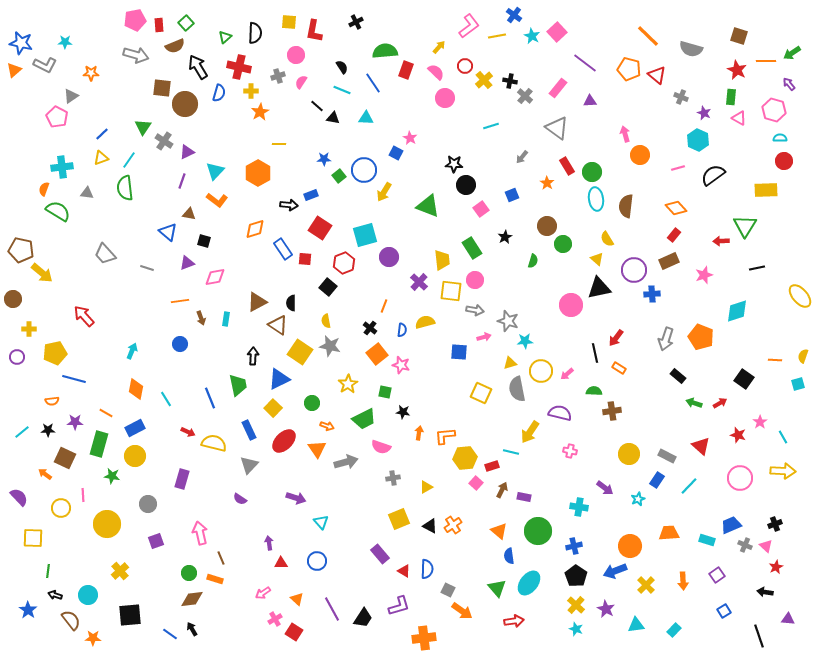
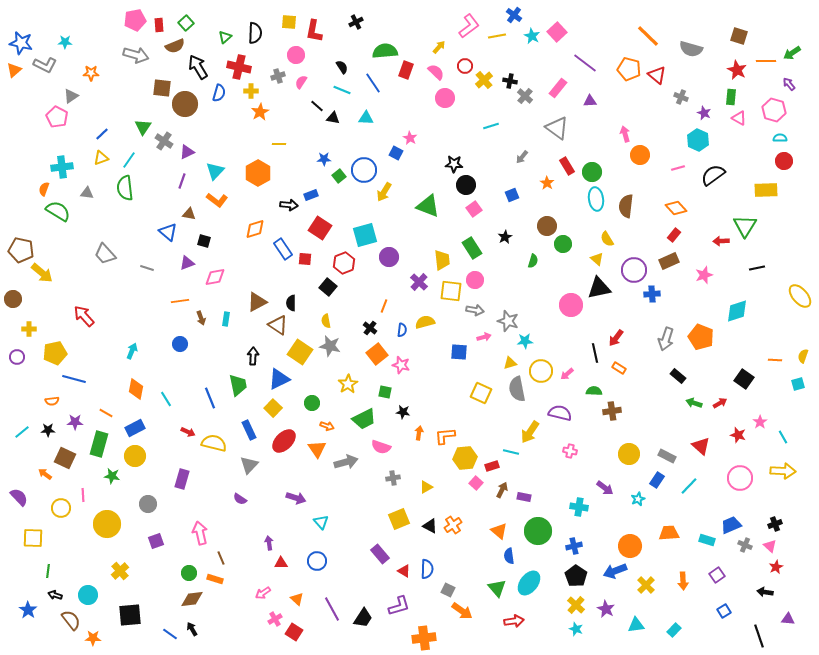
pink square at (481, 209): moved 7 px left
pink triangle at (766, 546): moved 4 px right
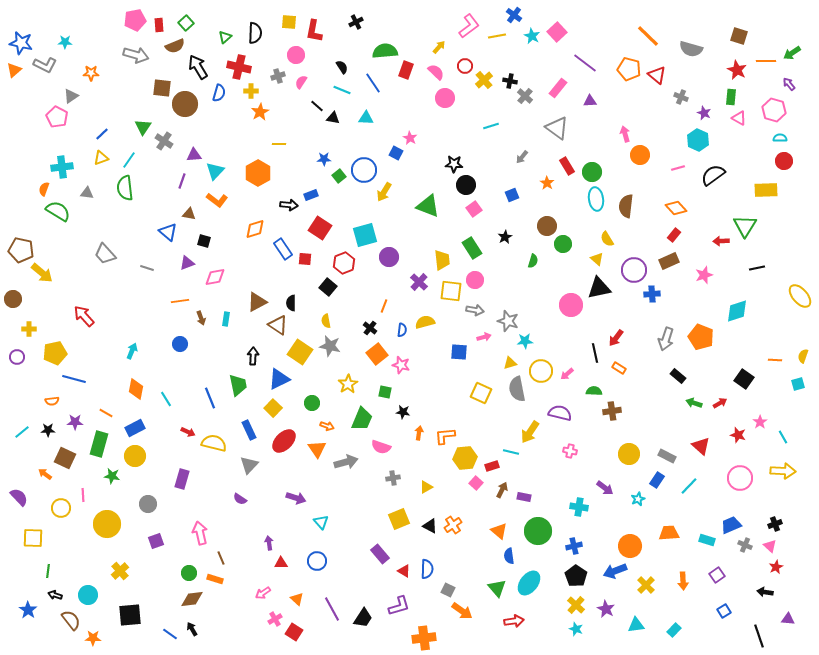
purple triangle at (187, 152): moved 7 px right, 3 px down; rotated 21 degrees clockwise
green trapezoid at (364, 419): moved 2 px left; rotated 40 degrees counterclockwise
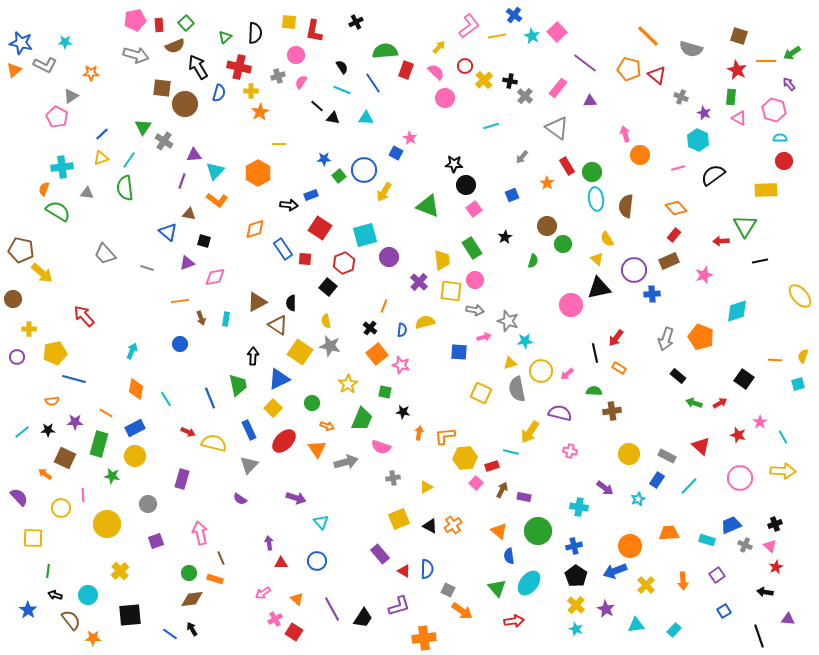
black line at (757, 268): moved 3 px right, 7 px up
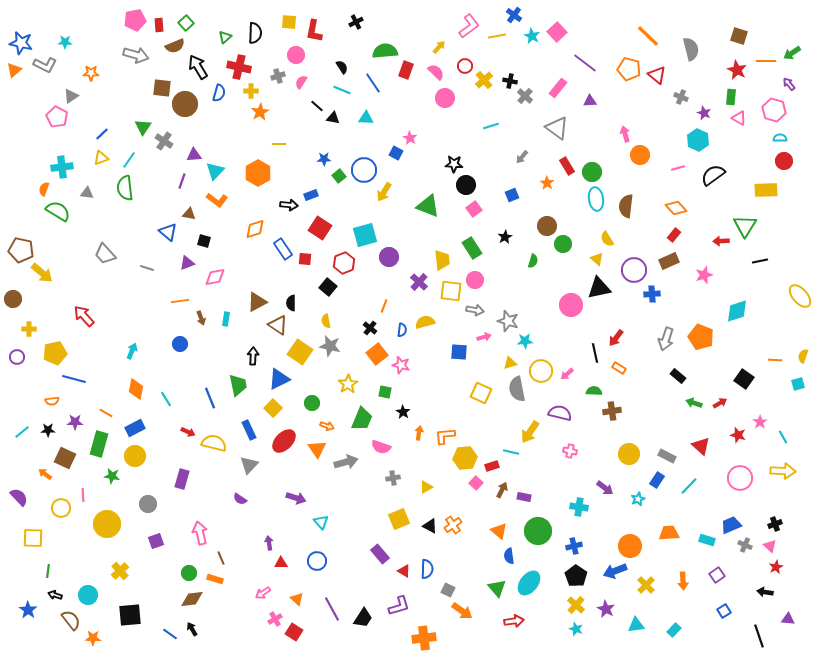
gray semicircle at (691, 49): rotated 120 degrees counterclockwise
black star at (403, 412): rotated 24 degrees clockwise
